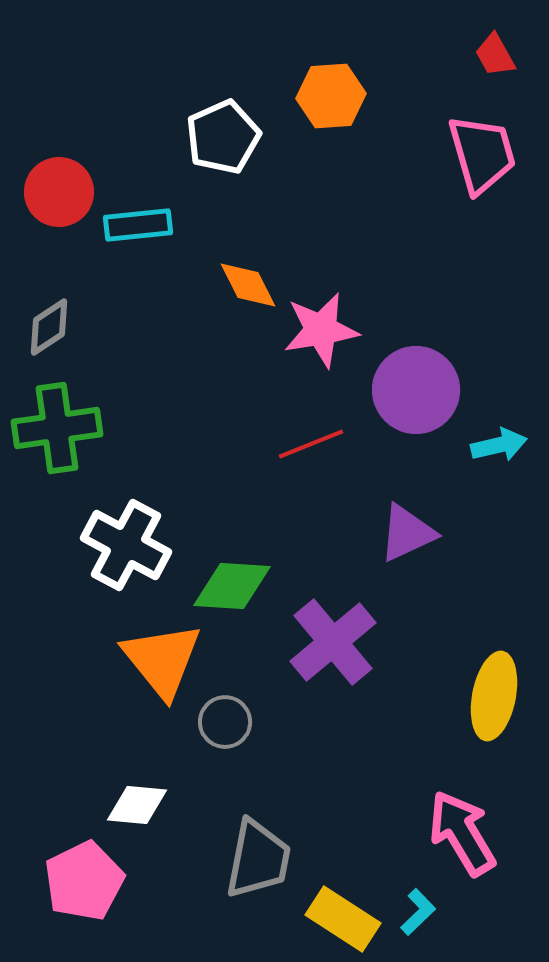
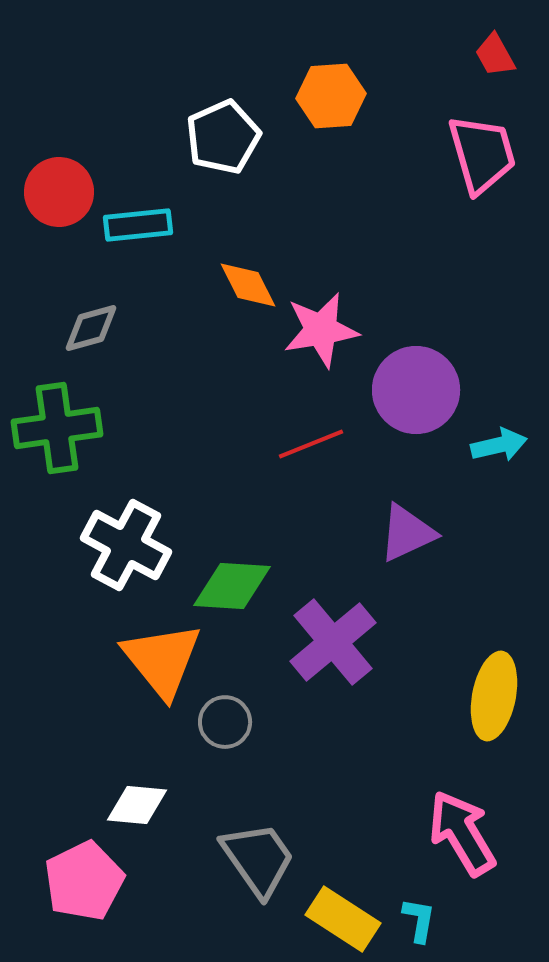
gray diamond: moved 42 px right, 1 px down; rotated 18 degrees clockwise
gray trapezoid: rotated 46 degrees counterclockwise
cyan L-shape: moved 1 px right, 8 px down; rotated 36 degrees counterclockwise
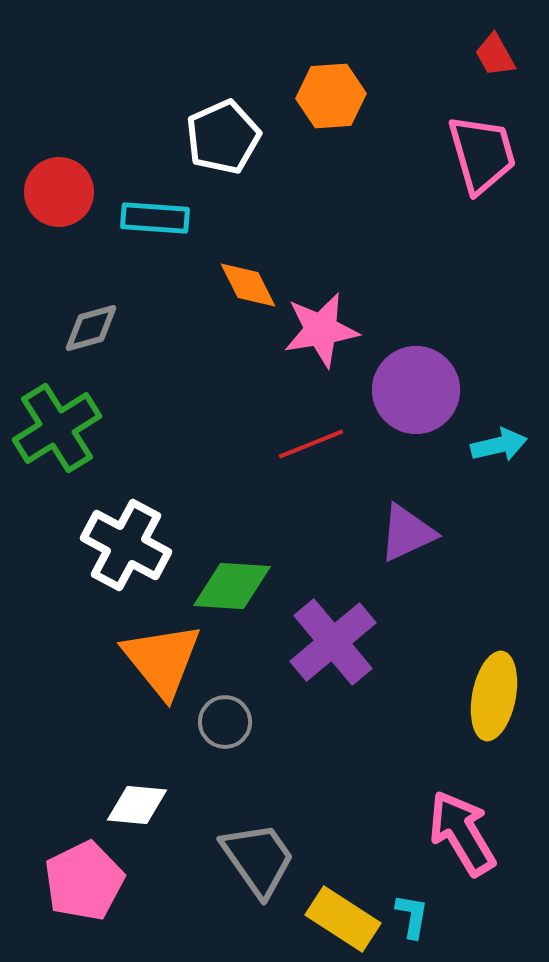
cyan rectangle: moved 17 px right, 7 px up; rotated 10 degrees clockwise
green cross: rotated 24 degrees counterclockwise
cyan L-shape: moved 7 px left, 4 px up
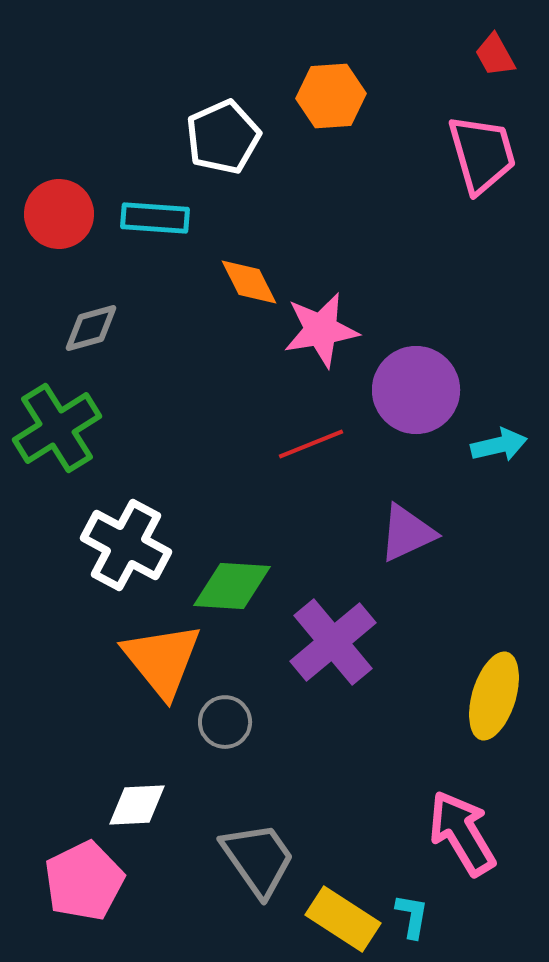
red circle: moved 22 px down
orange diamond: moved 1 px right, 3 px up
yellow ellipse: rotated 6 degrees clockwise
white diamond: rotated 8 degrees counterclockwise
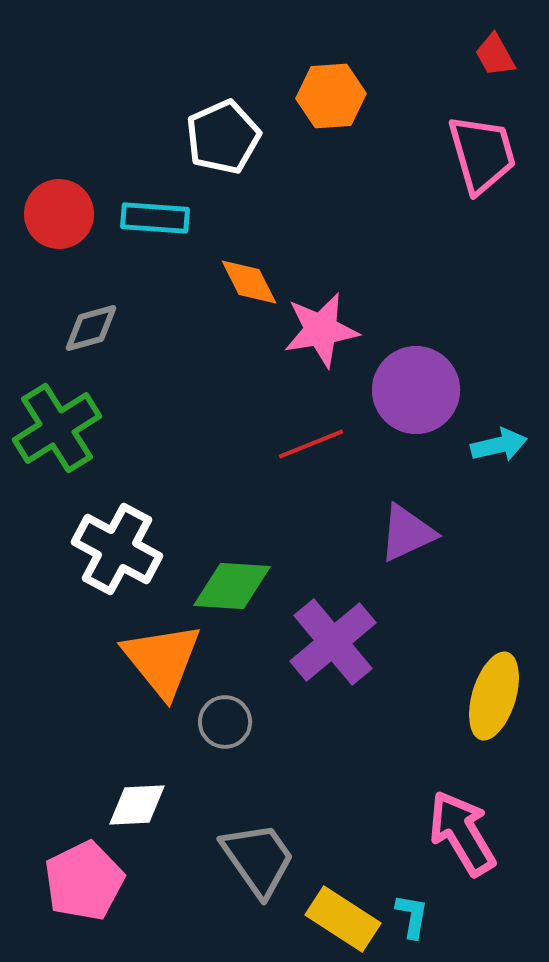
white cross: moved 9 px left, 4 px down
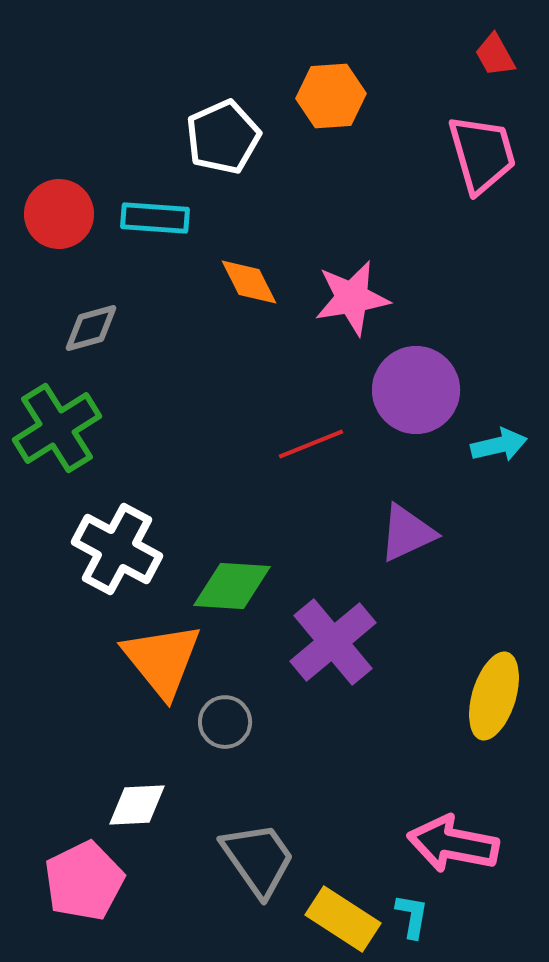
pink star: moved 31 px right, 32 px up
pink arrow: moved 9 px left, 11 px down; rotated 48 degrees counterclockwise
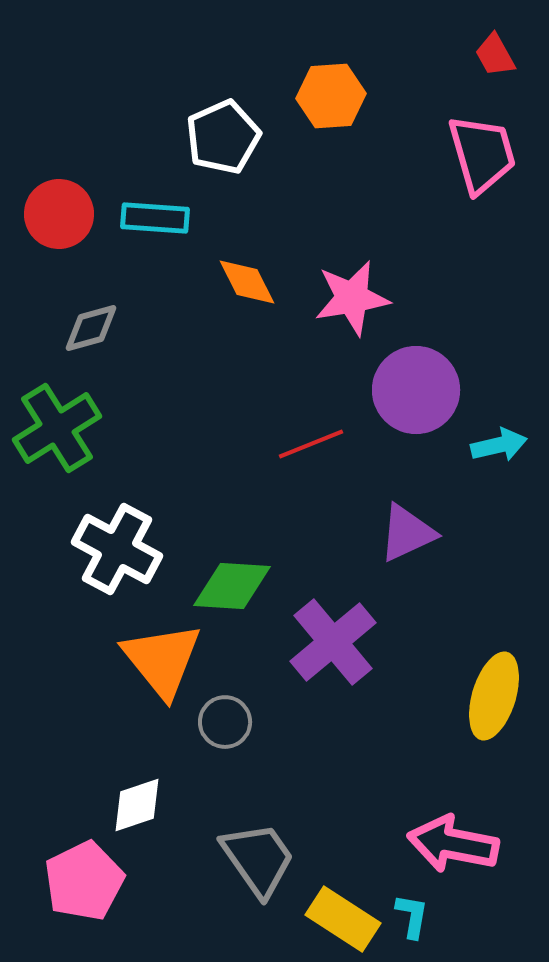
orange diamond: moved 2 px left
white diamond: rotated 16 degrees counterclockwise
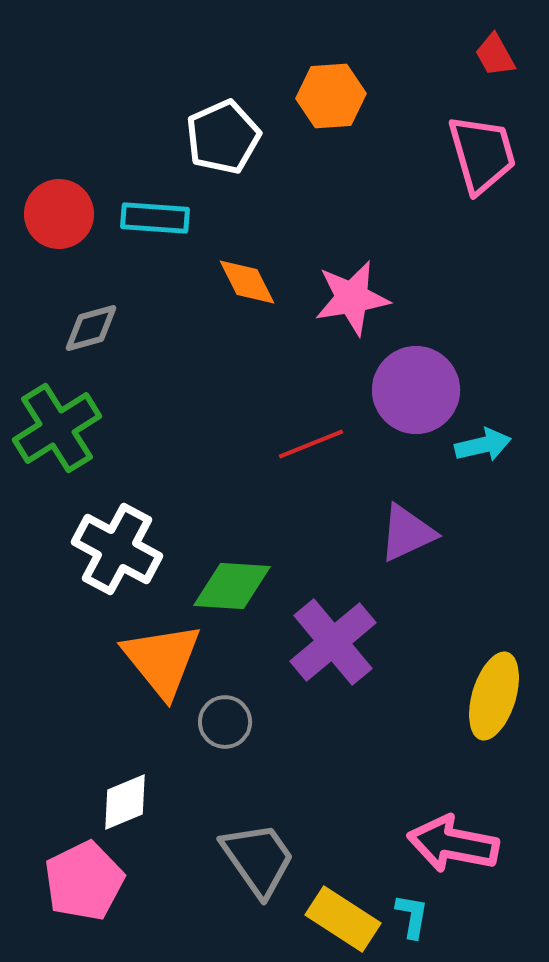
cyan arrow: moved 16 px left
white diamond: moved 12 px left, 3 px up; rotated 4 degrees counterclockwise
